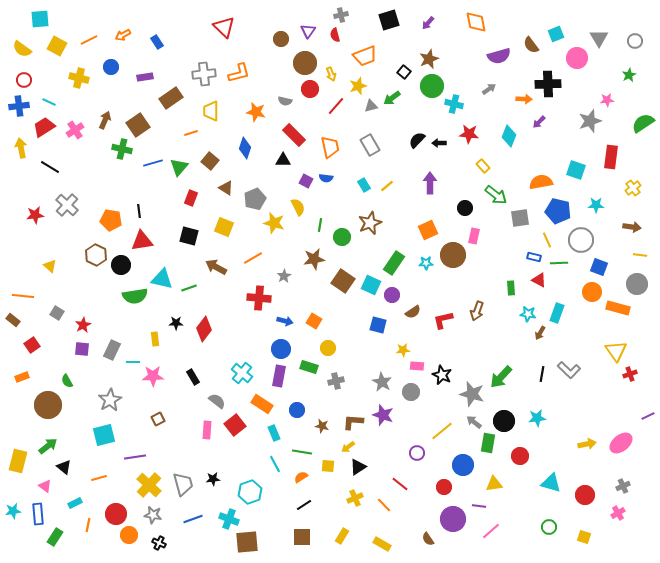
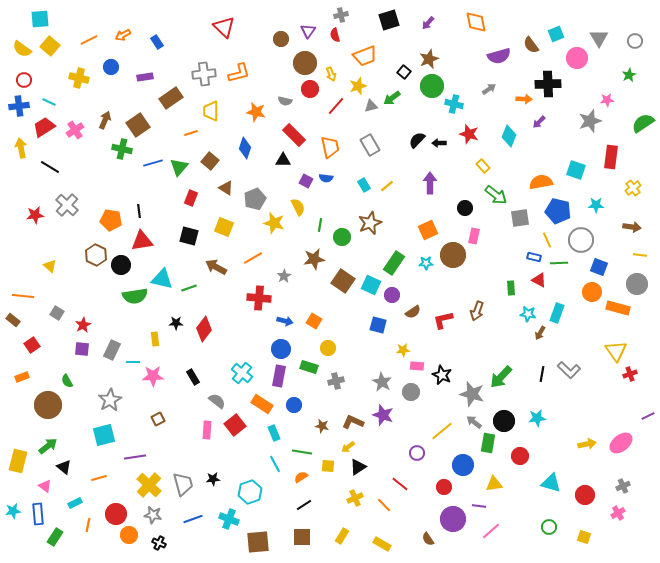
yellow square at (57, 46): moved 7 px left; rotated 12 degrees clockwise
red star at (469, 134): rotated 12 degrees clockwise
blue circle at (297, 410): moved 3 px left, 5 px up
brown L-shape at (353, 422): rotated 20 degrees clockwise
brown square at (247, 542): moved 11 px right
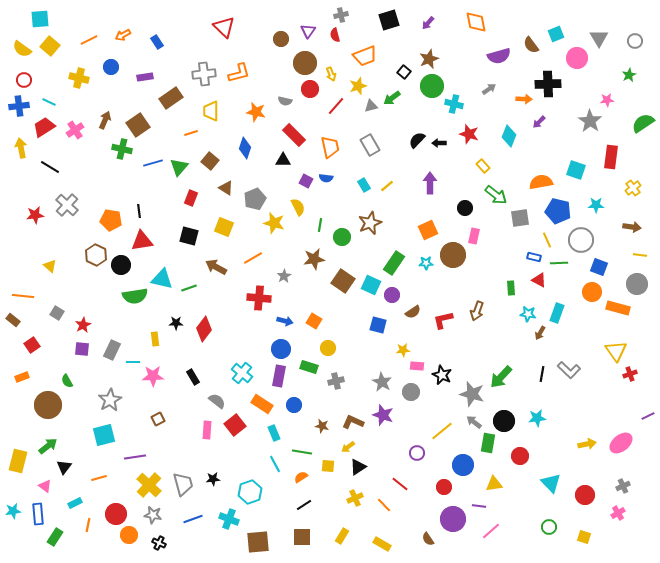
gray star at (590, 121): rotated 20 degrees counterclockwise
black triangle at (64, 467): rotated 28 degrees clockwise
cyan triangle at (551, 483): rotated 30 degrees clockwise
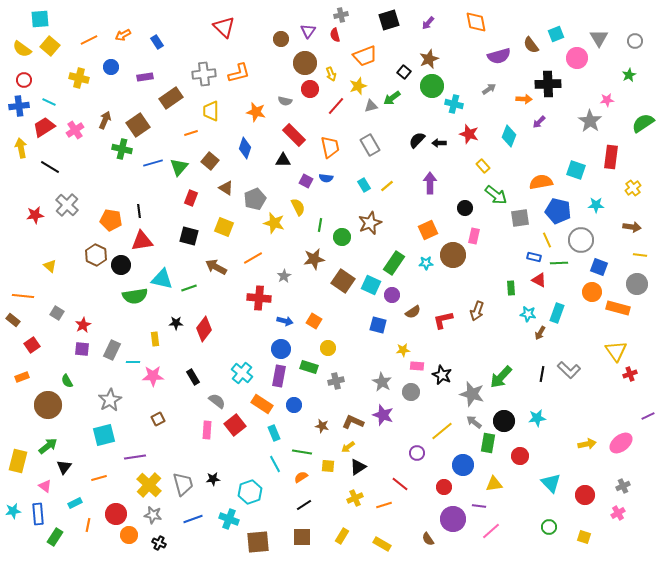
orange line at (384, 505): rotated 63 degrees counterclockwise
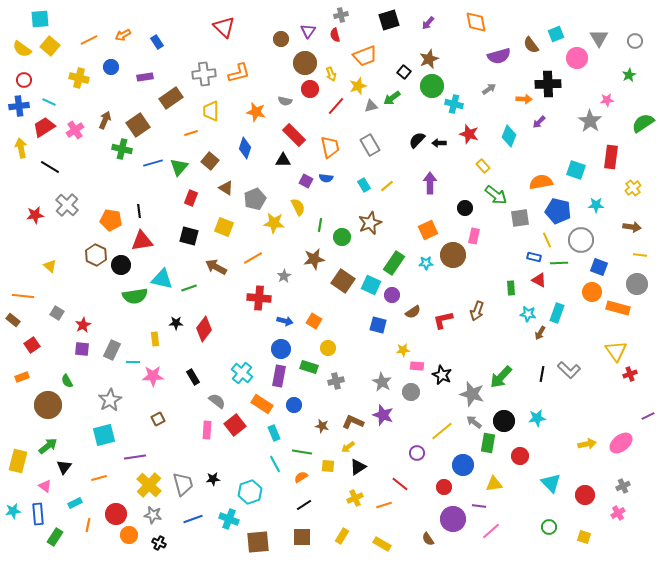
yellow star at (274, 223): rotated 10 degrees counterclockwise
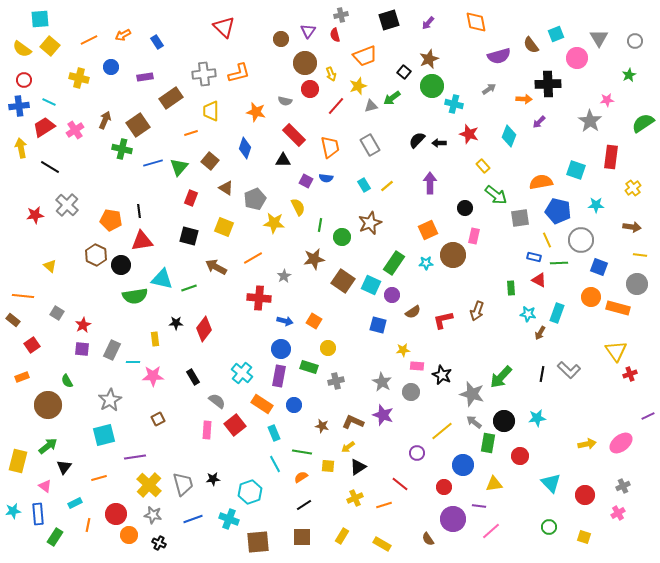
orange circle at (592, 292): moved 1 px left, 5 px down
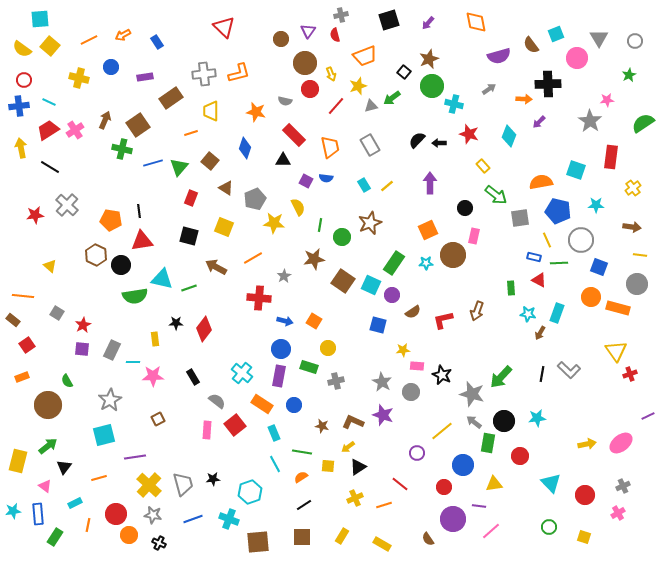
red trapezoid at (44, 127): moved 4 px right, 3 px down
red square at (32, 345): moved 5 px left
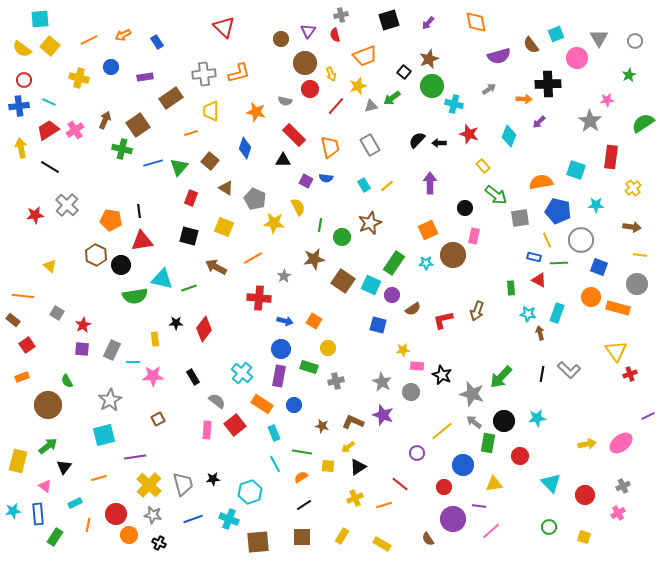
gray pentagon at (255, 199): rotated 25 degrees counterclockwise
brown semicircle at (413, 312): moved 3 px up
brown arrow at (540, 333): rotated 136 degrees clockwise
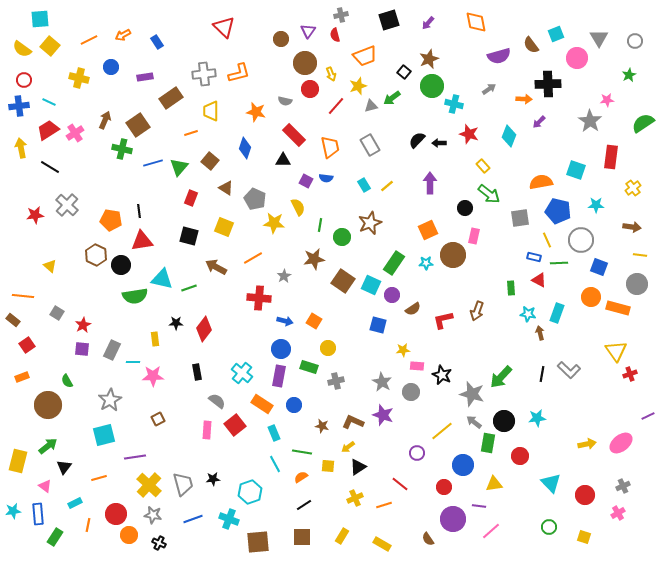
pink cross at (75, 130): moved 3 px down
green arrow at (496, 195): moved 7 px left, 1 px up
black rectangle at (193, 377): moved 4 px right, 5 px up; rotated 21 degrees clockwise
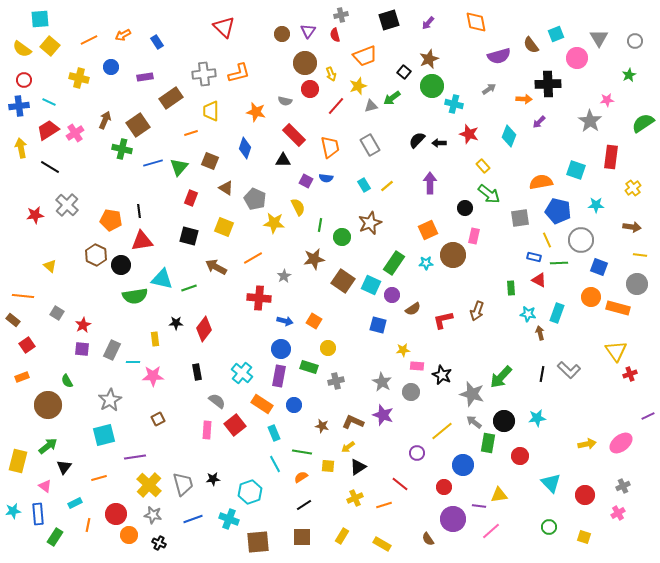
brown circle at (281, 39): moved 1 px right, 5 px up
brown square at (210, 161): rotated 18 degrees counterclockwise
yellow triangle at (494, 484): moved 5 px right, 11 px down
